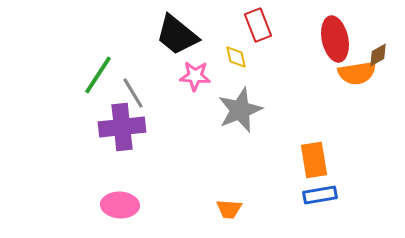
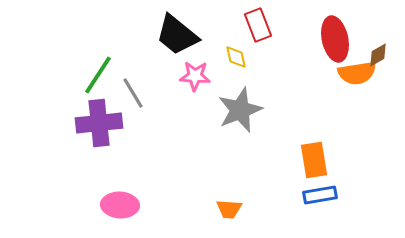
purple cross: moved 23 px left, 4 px up
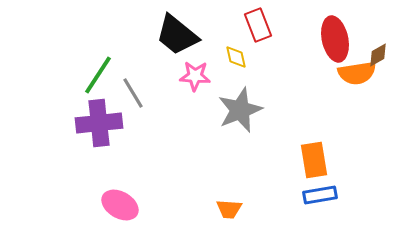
pink ellipse: rotated 27 degrees clockwise
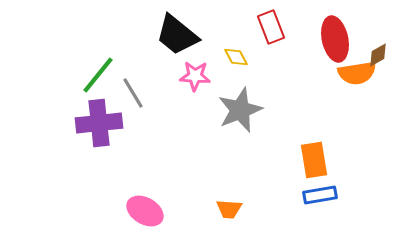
red rectangle: moved 13 px right, 2 px down
yellow diamond: rotated 15 degrees counterclockwise
green line: rotated 6 degrees clockwise
pink ellipse: moved 25 px right, 6 px down
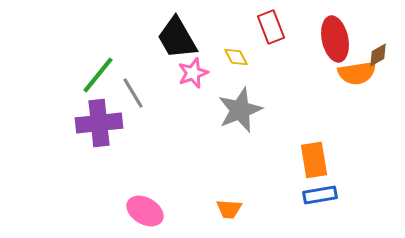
black trapezoid: moved 3 px down; rotated 21 degrees clockwise
pink star: moved 2 px left, 3 px up; rotated 24 degrees counterclockwise
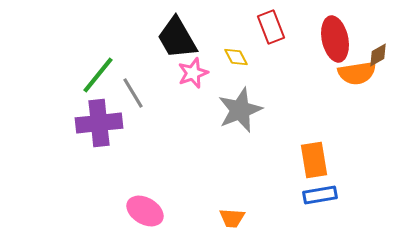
orange trapezoid: moved 3 px right, 9 px down
